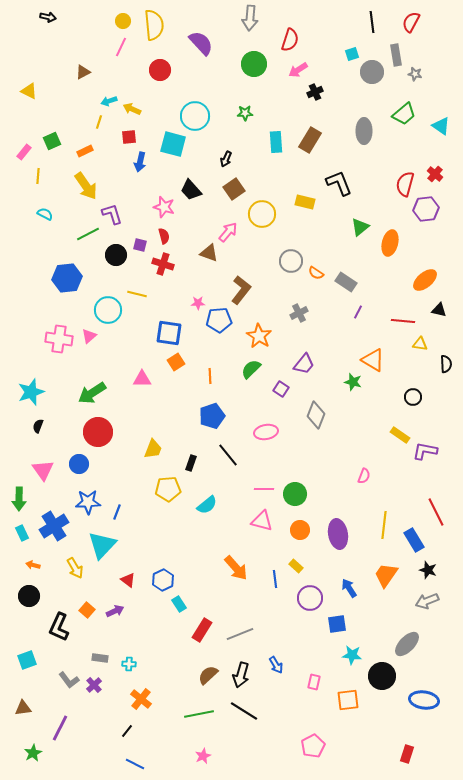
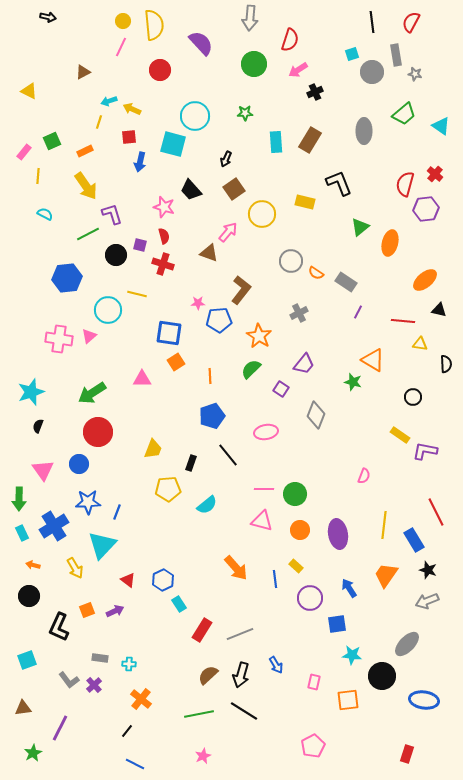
orange square at (87, 610): rotated 28 degrees clockwise
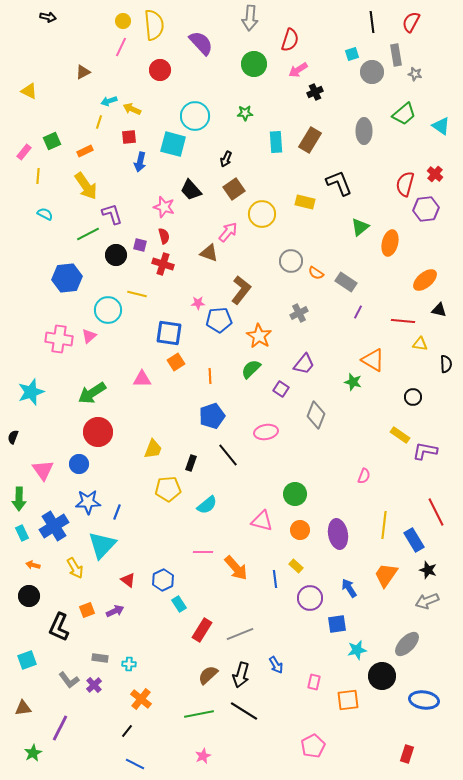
black semicircle at (38, 426): moved 25 px left, 11 px down
pink line at (264, 489): moved 61 px left, 63 px down
cyan star at (352, 655): moved 5 px right, 5 px up; rotated 18 degrees counterclockwise
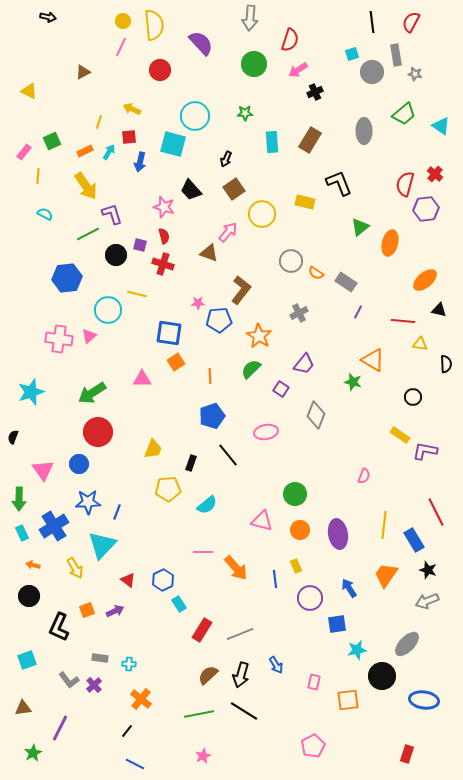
cyan arrow at (109, 101): moved 51 px down; rotated 140 degrees clockwise
cyan rectangle at (276, 142): moved 4 px left
yellow rectangle at (296, 566): rotated 24 degrees clockwise
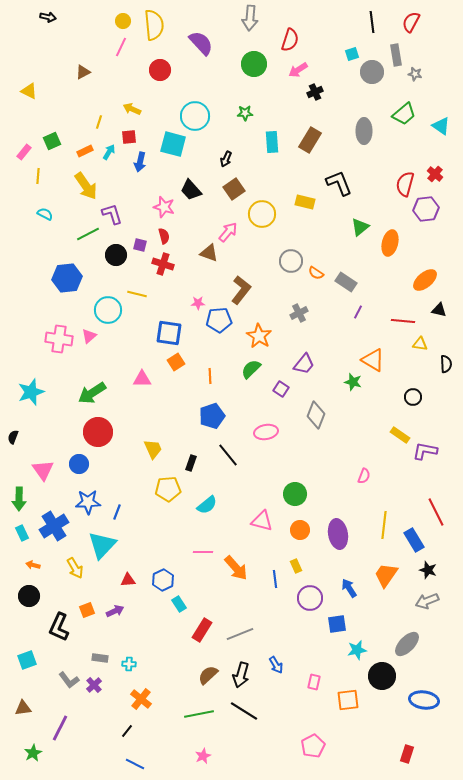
yellow trapezoid at (153, 449): rotated 45 degrees counterclockwise
red triangle at (128, 580): rotated 42 degrees counterclockwise
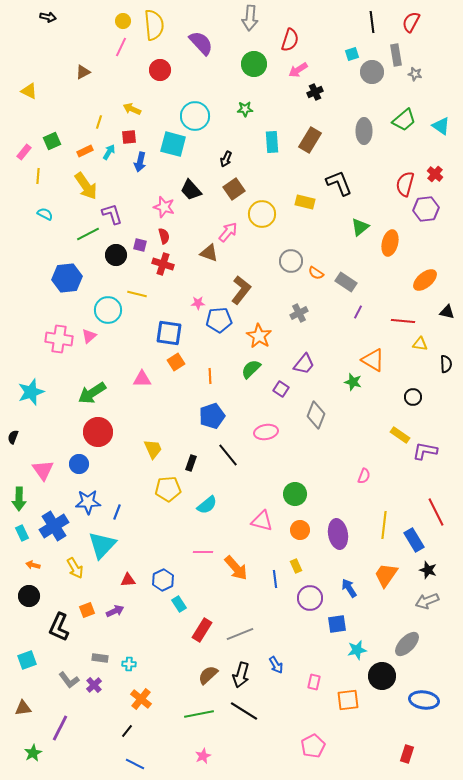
green star at (245, 113): moved 4 px up
green trapezoid at (404, 114): moved 6 px down
black triangle at (439, 310): moved 8 px right, 2 px down
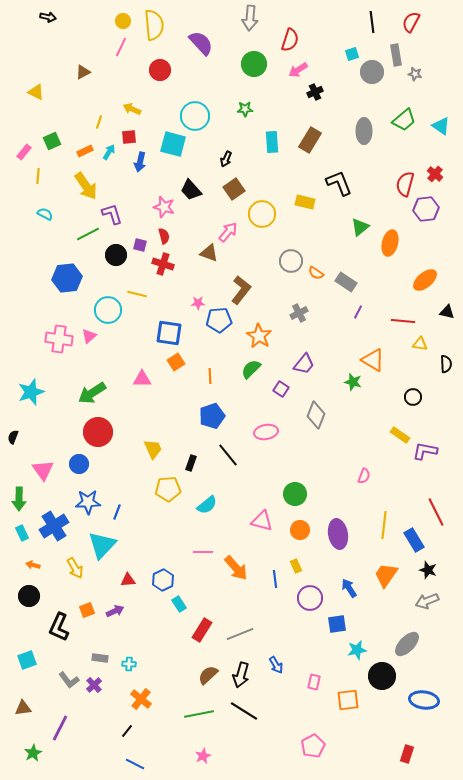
yellow triangle at (29, 91): moved 7 px right, 1 px down
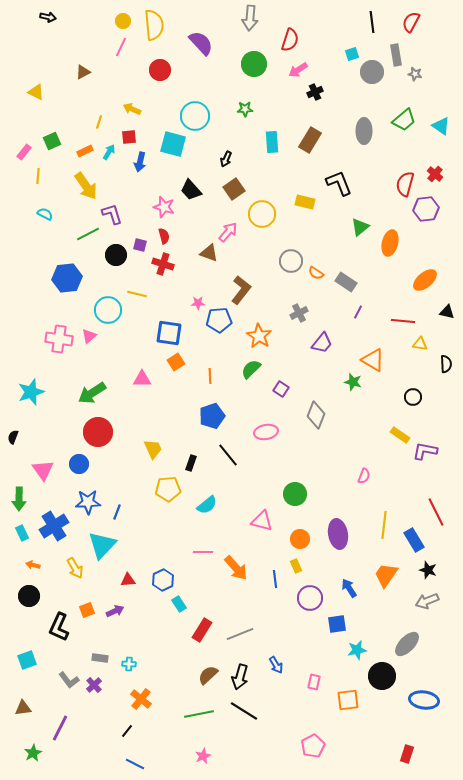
purple trapezoid at (304, 364): moved 18 px right, 21 px up
orange circle at (300, 530): moved 9 px down
black arrow at (241, 675): moved 1 px left, 2 px down
